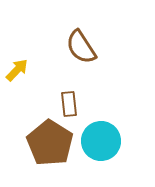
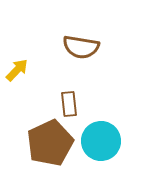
brown semicircle: rotated 48 degrees counterclockwise
brown pentagon: rotated 15 degrees clockwise
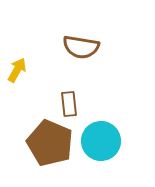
yellow arrow: rotated 15 degrees counterclockwise
brown pentagon: rotated 24 degrees counterclockwise
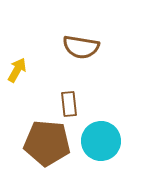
brown pentagon: moved 3 px left; rotated 18 degrees counterclockwise
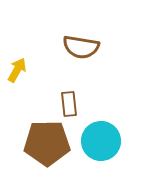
brown pentagon: rotated 6 degrees counterclockwise
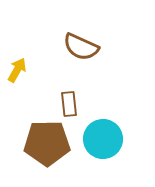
brown semicircle: rotated 15 degrees clockwise
cyan circle: moved 2 px right, 2 px up
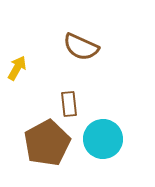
yellow arrow: moved 2 px up
brown pentagon: rotated 27 degrees counterclockwise
